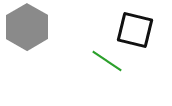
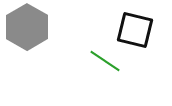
green line: moved 2 px left
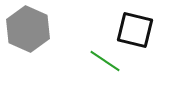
gray hexagon: moved 1 px right, 2 px down; rotated 6 degrees counterclockwise
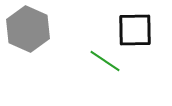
black square: rotated 15 degrees counterclockwise
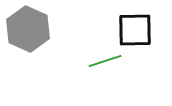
green line: rotated 52 degrees counterclockwise
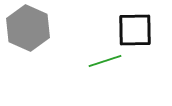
gray hexagon: moved 1 px up
